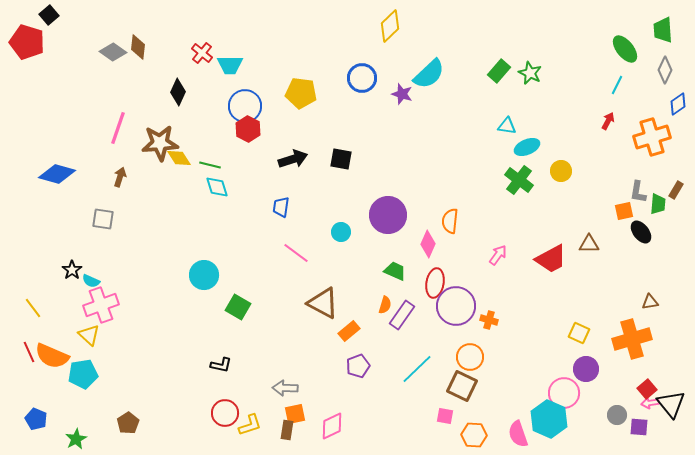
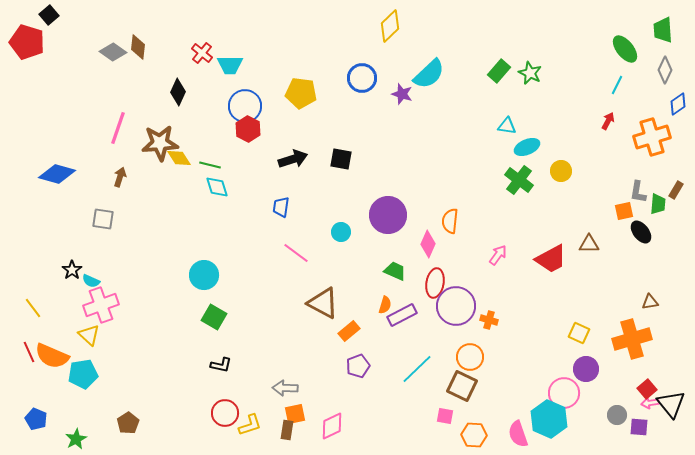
green square at (238, 307): moved 24 px left, 10 px down
purple rectangle at (402, 315): rotated 28 degrees clockwise
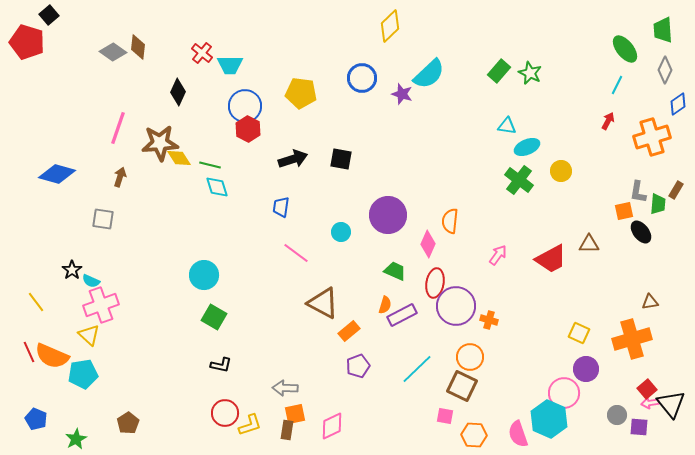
yellow line at (33, 308): moved 3 px right, 6 px up
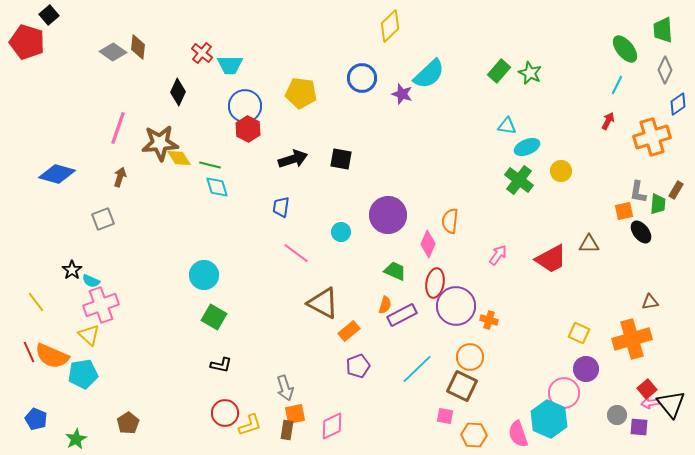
gray square at (103, 219): rotated 30 degrees counterclockwise
gray arrow at (285, 388): rotated 110 degrees counterclockwise
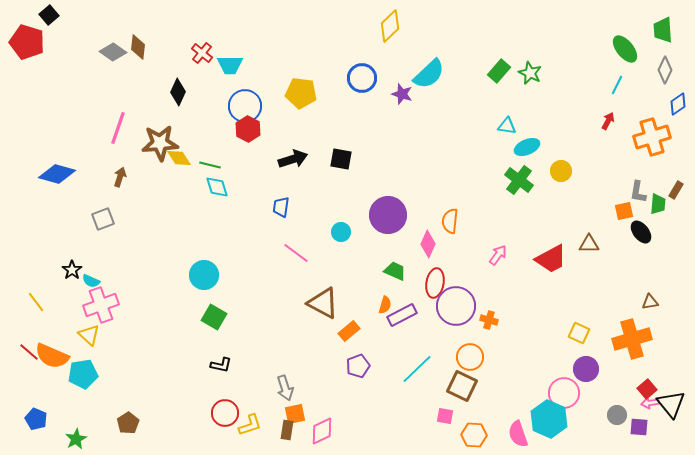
red line at (29, 352): rotated 25 degrees counterclockwise
pink diamond at (332, 426): moved 10 px left, 5 px down
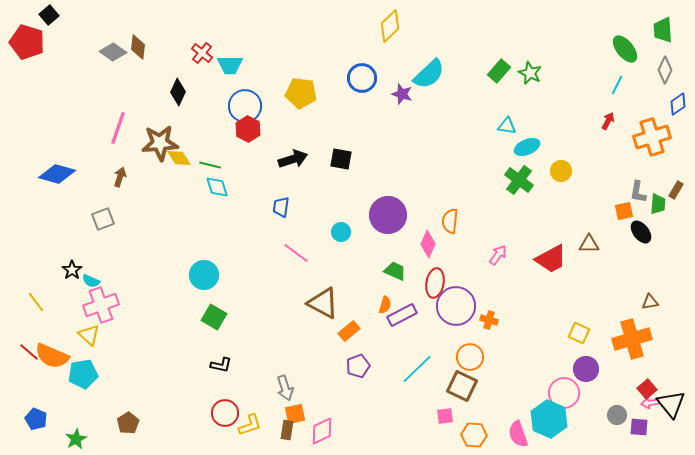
pink square at (445, 416): rotated 18 degrees counterclockwise
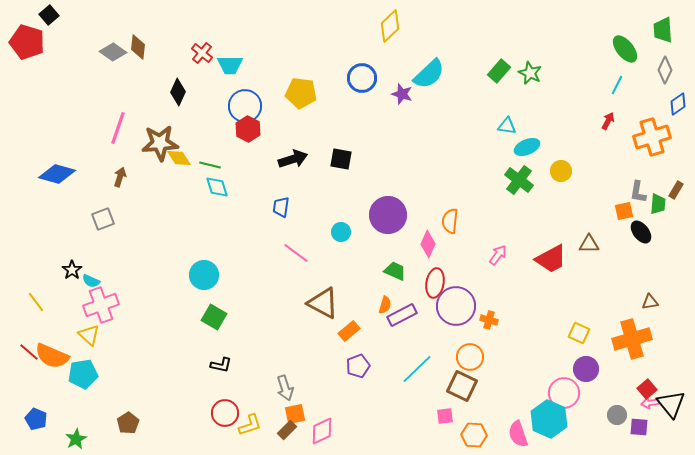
brown rectangle at (287, 430): rotated 36 degrees clockwise
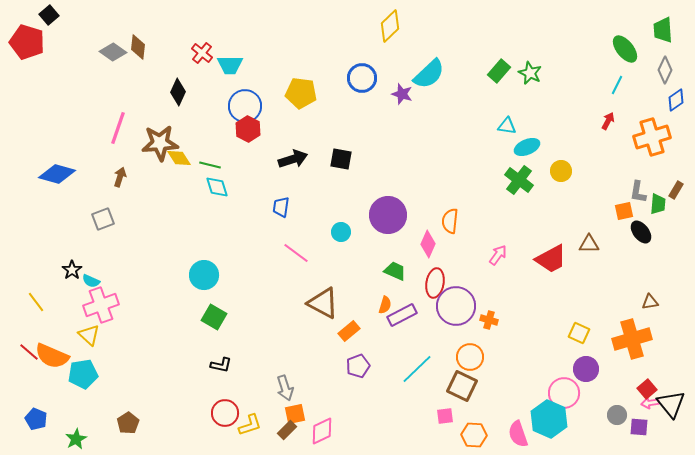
blue diamond at (678, 104): moved 2 px left, 4 px up
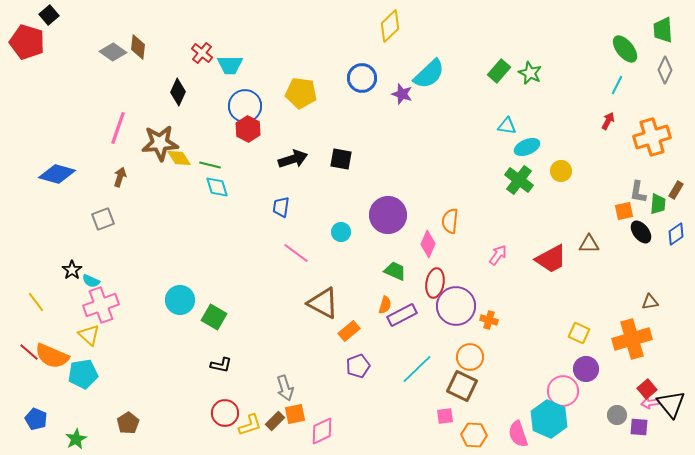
blue diamond at (676, 100): moved 134 px down
cyan circle at (204, 275): moved 24 px left, 25 px down
pink circle at (564, 393): moved 1 px left, 2 px up
brown rectangle at (287, 430): moved 12 px left, 9 px up
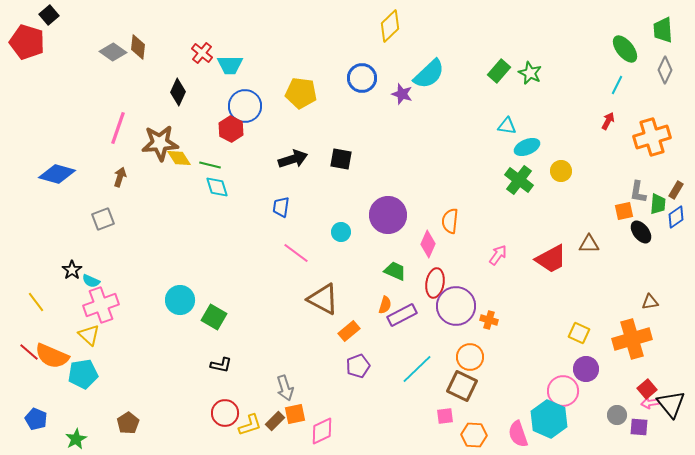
red hexagon at (248, 129): moved 17 px left
blue diamond at (676, 234): moved 17 px up
brown triangle at (323, 303): moved 4 px up
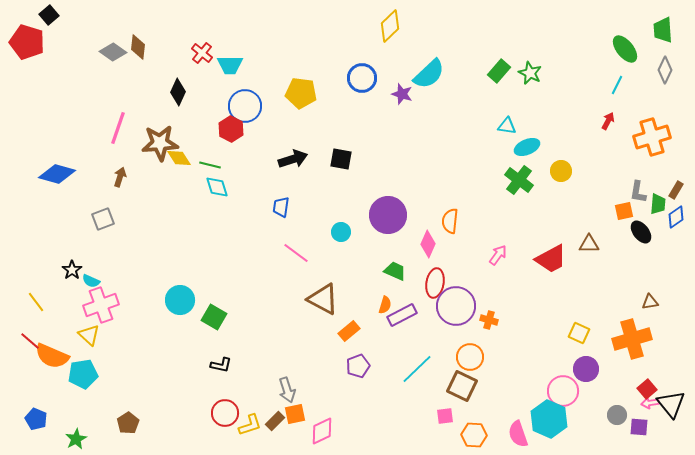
red line at (29, 352): moved 1 px right, 11 px up
gray arrow at (285, 388): moved 2 px right, 2 px down
